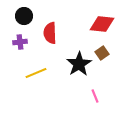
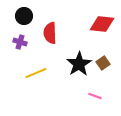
purple cross: rotated 24 degrees clockwise
brown square: moved 1 px right, 10 px down
pink line: rotated 48 degrees counterclockwise
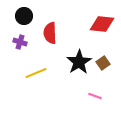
black star: moved 2 px up
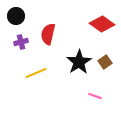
black circle: moved 8 px left
red diamond: rotated 30 degrees clockwise
red semicircle: moved 2 px left, 1 px down; rotated 15 degrees clockwise
purple cross: moved 1 px right; rotated 32 degrees counterclockwise
brown square: moved 2 px right, 1 px up
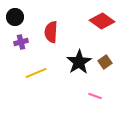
black circle: moved 1 px left, 1 px down
red diamond: moved 3 px up
red semicircle: moved 3 px right, 2 px up; rotated 10 degrees counterclockwise
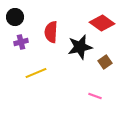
red diamond: moved 2 px down
black star: moved 1 px right, 15 px up; rotated 20 degrees clockwise
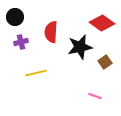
yellow line: rotated 10 degrees clockwise
